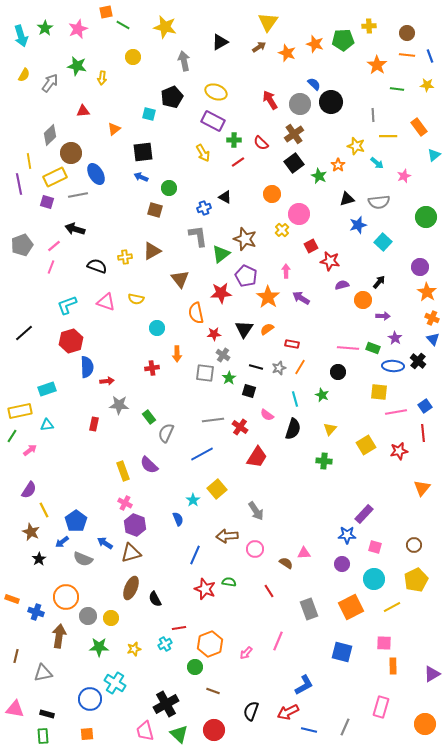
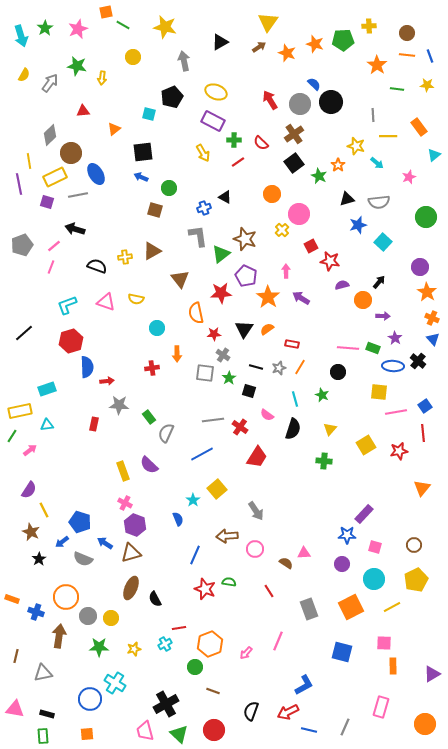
pink star at (404, 176): moved 5 px right, 1 px down
blue pentagon at (76, 521): moved 4 px right, 1 px down; rotated 20 degrees counterclockwise
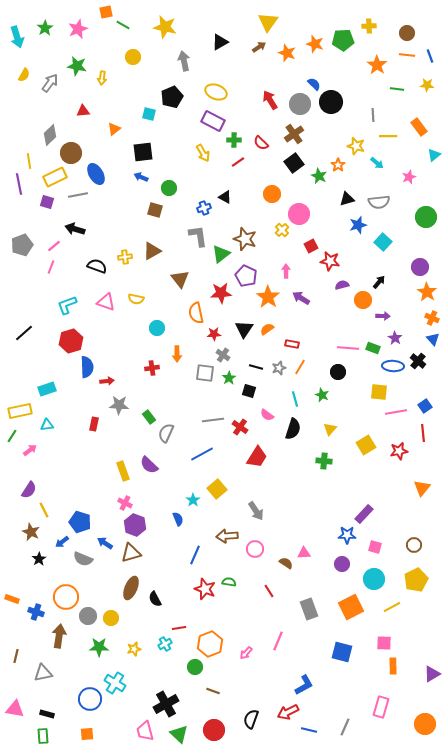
cyan arrow at (21, 36): moved 4 px left, 1 px down
black semicircle at (251, 711): moved 8 px down
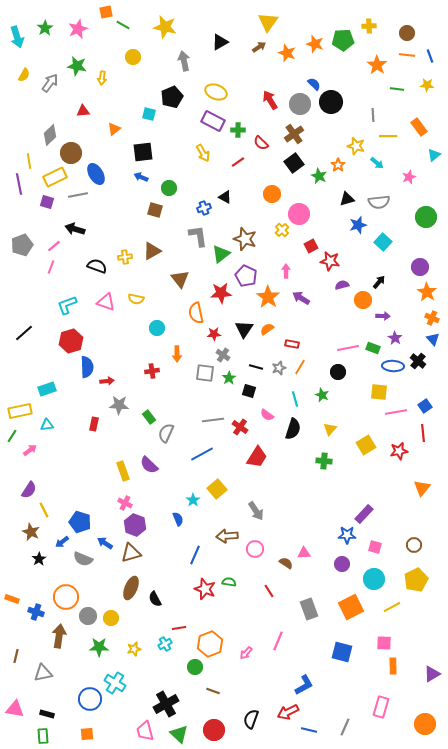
green cross at (234, 140): moved 4 px right, 10 px up
pink line at (348, 348): rotated 15 degrees counterclockwise
red cross at (152, 368): moved 3 px down
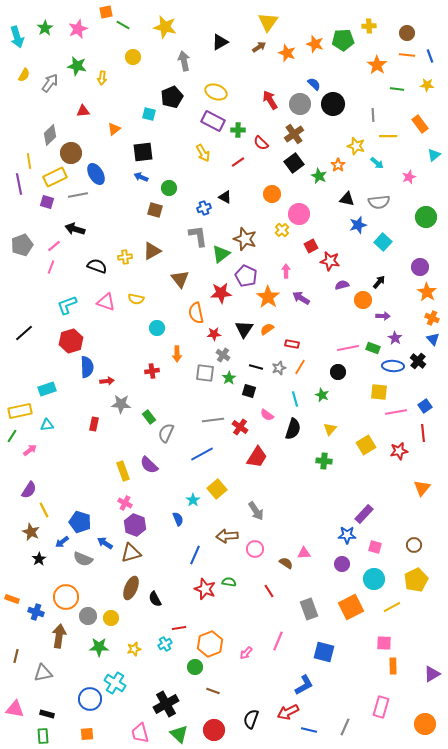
black circle at (331, 102): moved 2 px right, 2 px down
orange rectangle at (419, 127): moved 1 px right, 3 px up
black triangle at (347, 199): rotated 28 degrees clockwise
gray star at (119, 405): moved 2 px right, 1 px up
blue square at (342, 652): moved 18 px left
pink trapezoid at (145, 731): moved 5 px left, 2 px down
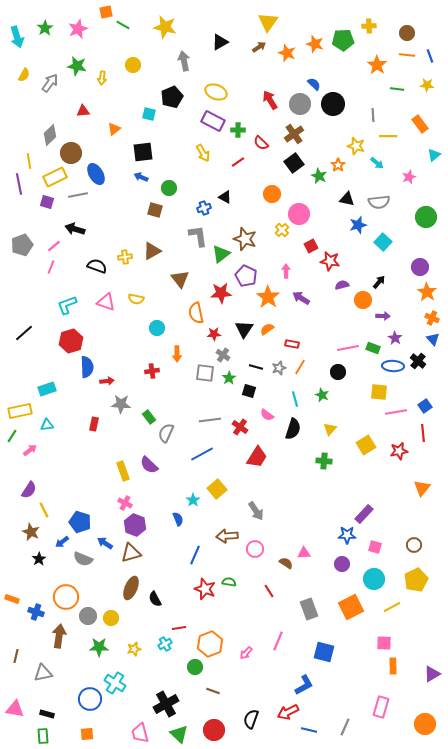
yellow circle at (133, 57): moved 8 px down
gray line at (213, 420): moved 3 px left
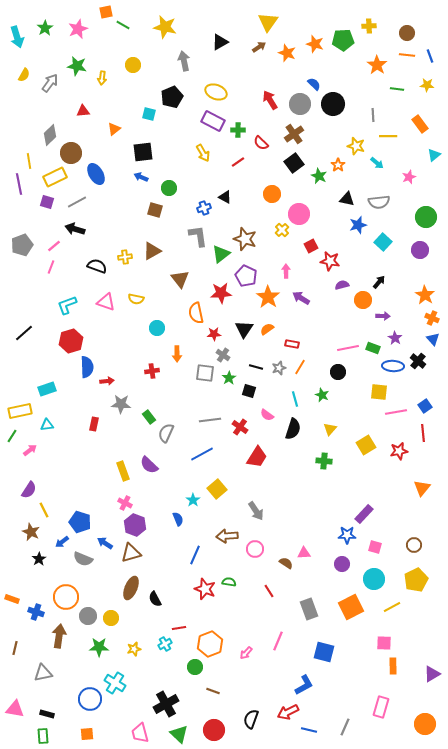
gray line at (78, 195): moved 1 px left, 7 px down; rotated 18 degrees counterclockwise
purple circle at (420, 267): moved 17 px up
orange star at (427, 292): moved 2 px left, 3 px down
brown line at (16, 656): moved 1 px left, 8 px up
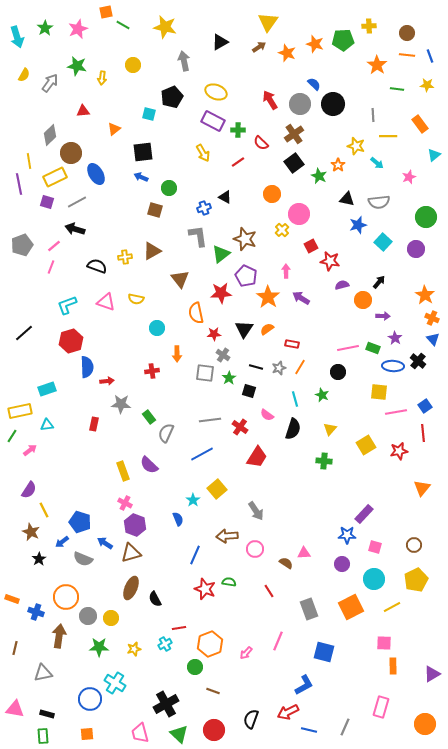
purple circle at (420, 250): moved 4 px left, 1 px up
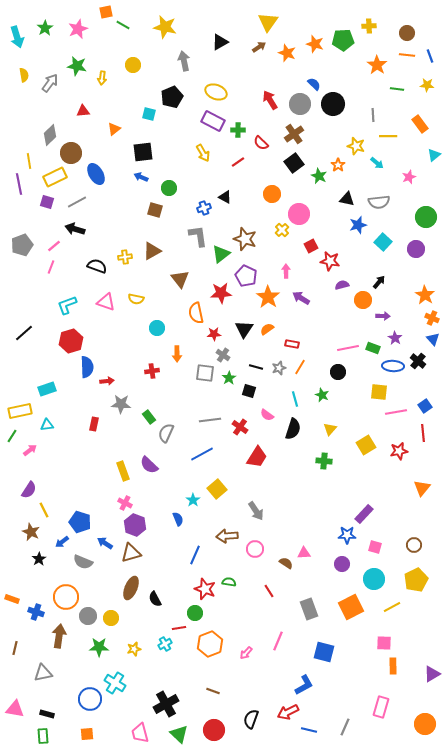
yellow semicircle at (24, 75): rotated 40 degrees counterclockwise
gray semicircle at (83, 559): moved 3 px down
green circle at (195, 667): moved 54 px up
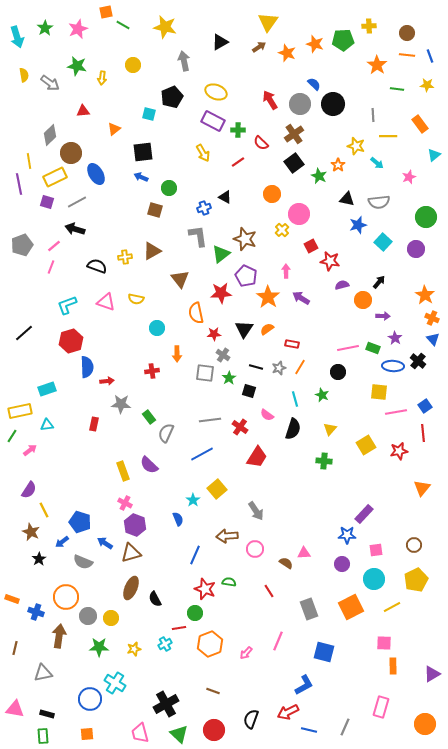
gray arrow at (50, 83): rotated 90 degrees clockwise
pink square at (375, 547): moved 1 px right, 3 px down; rotated 24 degrees counterclockwise
